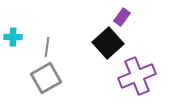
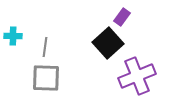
cyan cross: moved 1 px up
gray line: moved 2 px left
gray square: rotated 32 degrees clockwise
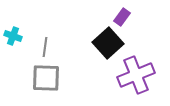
cyan cross: rotated 18 degrees clockwise
purple cross: moved 1 px left, 1 px up
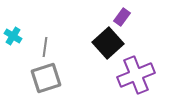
cyan cross: rotated 12 degrees clockwise
gray square: rotated 20 degrees counterclockwise
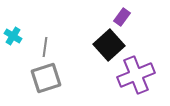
black square: moved 1 px right, 2 px down
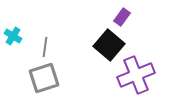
black square: rotated 8 degrees counterclockwise
gray square: moved 2 px left
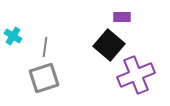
purple rectangle: rotated 54 degrees clockwise
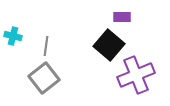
cyan cross: rotated 18 degrees counterclockwise
gray line: moved 1 px right, 1 px up
gray square: rotated 20 degrees counterclockwise
